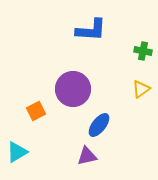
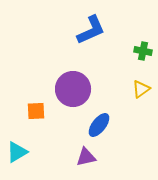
blue L-shape: rotated 28 degrees counterclockwise
orange square: rotated 24 degrees clockwise
purple triangle: moved 1 px left, 1 px down
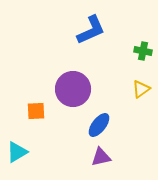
purple triangle: moved 15 px right
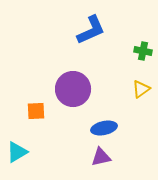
blue ellipse: moved 5 px right, 3 px down; rotated 40 degrees clockwise
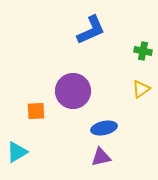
purple circle: moved 2 px down
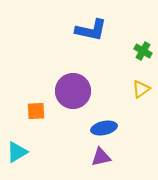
blue L-shape: rotated 36 degrees clockwise
green cross: rotated 18 degrees clockwise
